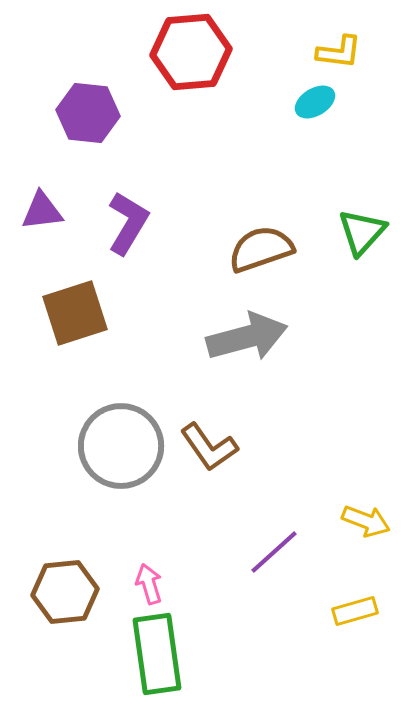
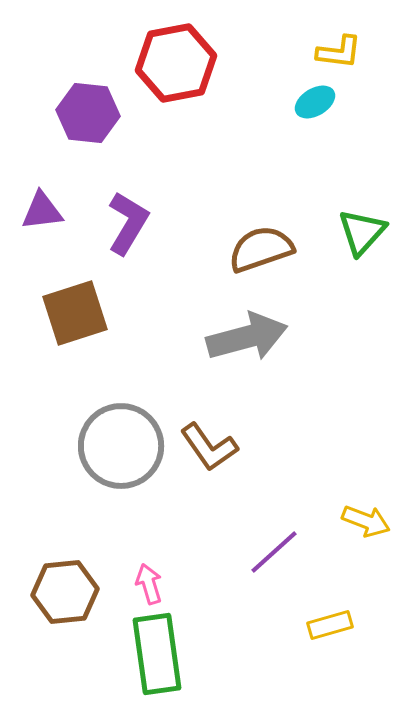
red hexagon: moved 15 px left, 11 px down; rotated 6 degrees counterclockwise
yellow rectangle: moved 25 px left, 14 px down
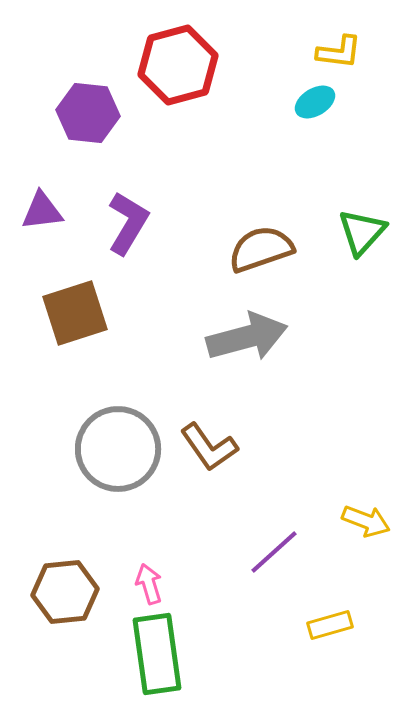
red hexagon: moved 2 px right, 2 px down; rotated 4 degrees counterclockwise
gray circle: moved 3 px left, 3 px down
